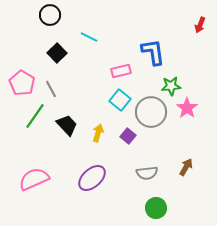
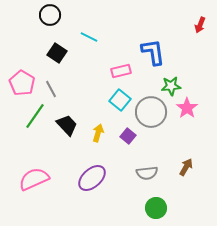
black square: rotated 12 degrees counterclockwise
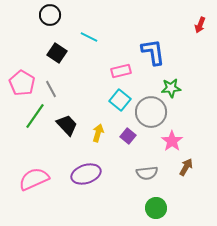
green star: moved 2 px down
pink star: moved 15 px left, 33 px down
purple ellipse: moved 6 px left, 4 px up; rotated 24 degrees clockwise
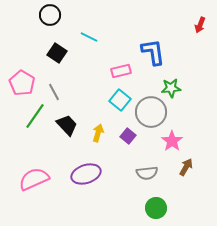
gray line: moved 3 px right, 3 px down
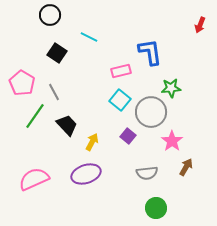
blue L-shape: moved 3 px left
yellow arrow: moved 6 px left, 9 px down; rotated 12 degrees clockwise
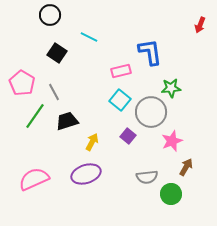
black trapezoid: moved 4 px up; rotated 65 degrees counterclockwise
pink star: rotated 15 degrees clockwise
gray semicircle: moved 4 px down
green circle: moved 15 px right, 14 px up
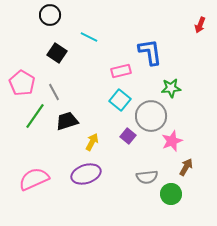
gray circle: moved 4 px down
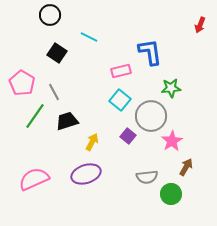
pink star: rotated 10 degrees counterclockwise
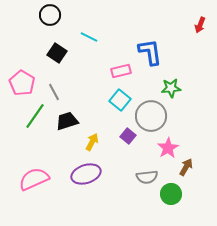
pink star: moved 4 px left, 7 px down
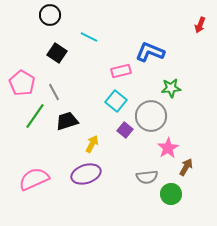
blue L-shape: rotated 60 degrees counterclockwise
cyan square: moved 4 px left, 1 px down
purple square: moved 3 px left, 6 px up
yellow arrow: moved 2 px down
